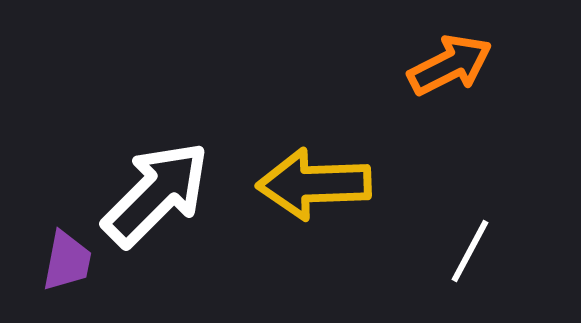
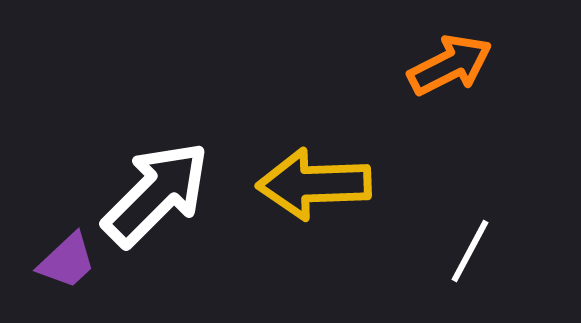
purple trapezoid: rotated 36 degrees clockwise
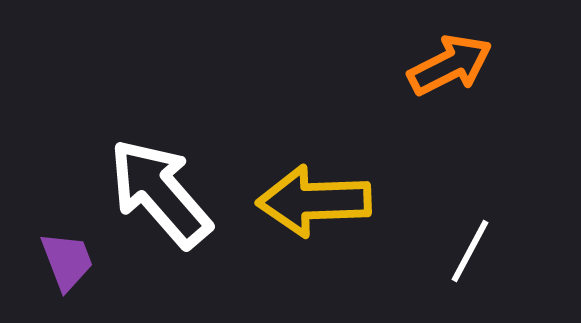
yellow arrow: moved 17 px down
white arrow: moved 4 px right, 1 px up; rotated 86 degrees counterclockwise
purple trapezoid: rotated 68 degrees counterclockwise
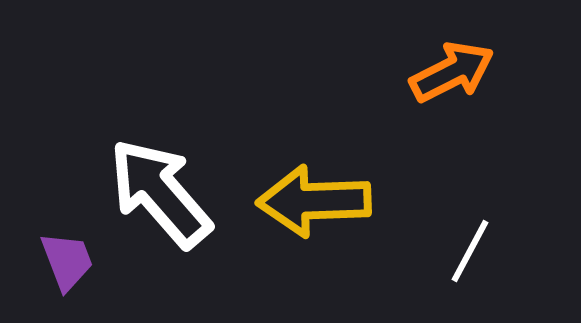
orange arrow: moved 2 px right, 7 px down
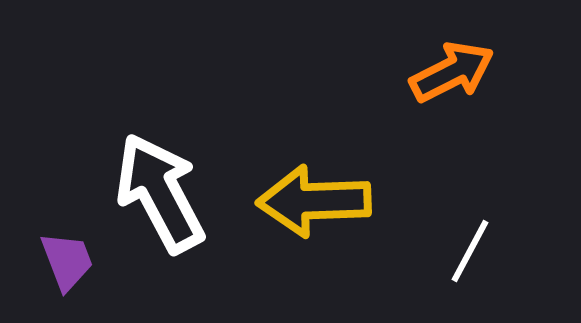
white arrow: rotated 13 degrees clockwise
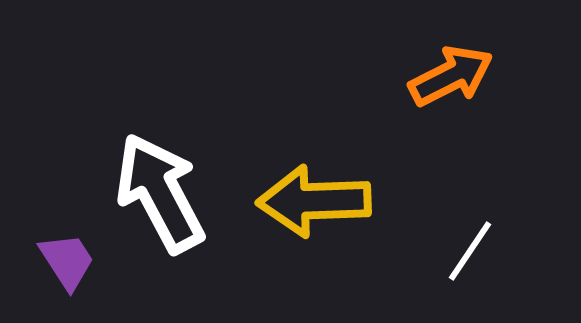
orange arrow: moved 1 px left, 4 px down
white line: rotated 6 degrees clockwise
purple trapezoid: rotated 12 degrees counterclockwise
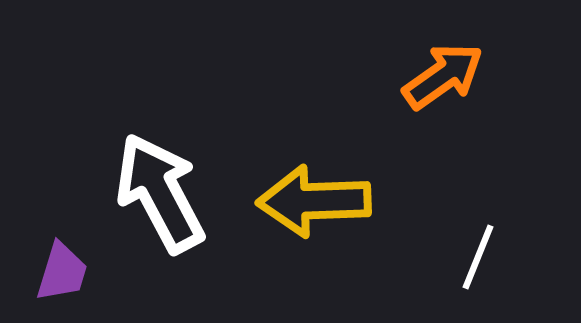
orange arrow: moved 8 px left; rotated 8 degrees counterclockwise
white line: moved 8 px right, 6 px down; rotated 12 degrees counterclockwise
purple trapezoid: moved 5 px left, 11 px down; rotated 50 degrees clockwise
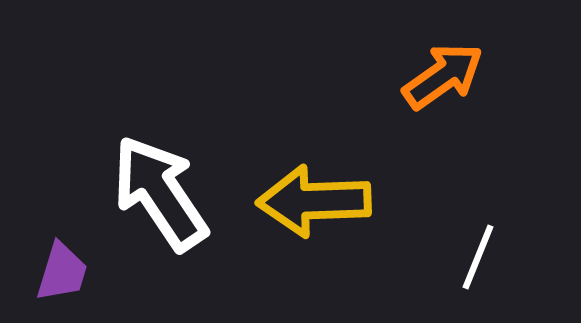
white arrow: rotated 6 degrees counterclockwise
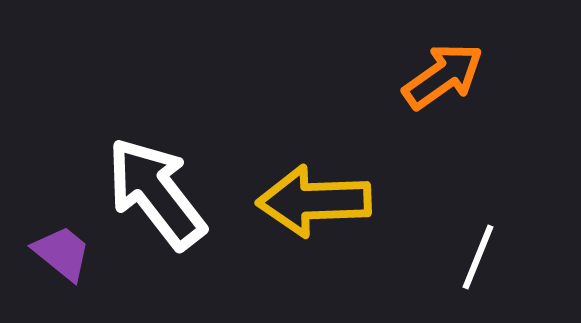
white arrow: moved 4 px left; rotated 4 degrees counterclockwise
purple trapezoid: moved 19 px up; rotated 68 degrees counterclockwise
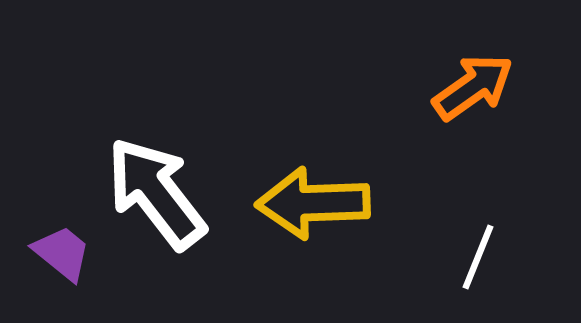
orange arrow: moved 30 px right, 11 px down
yellow arrow: moved 1 px left, 2 px down
